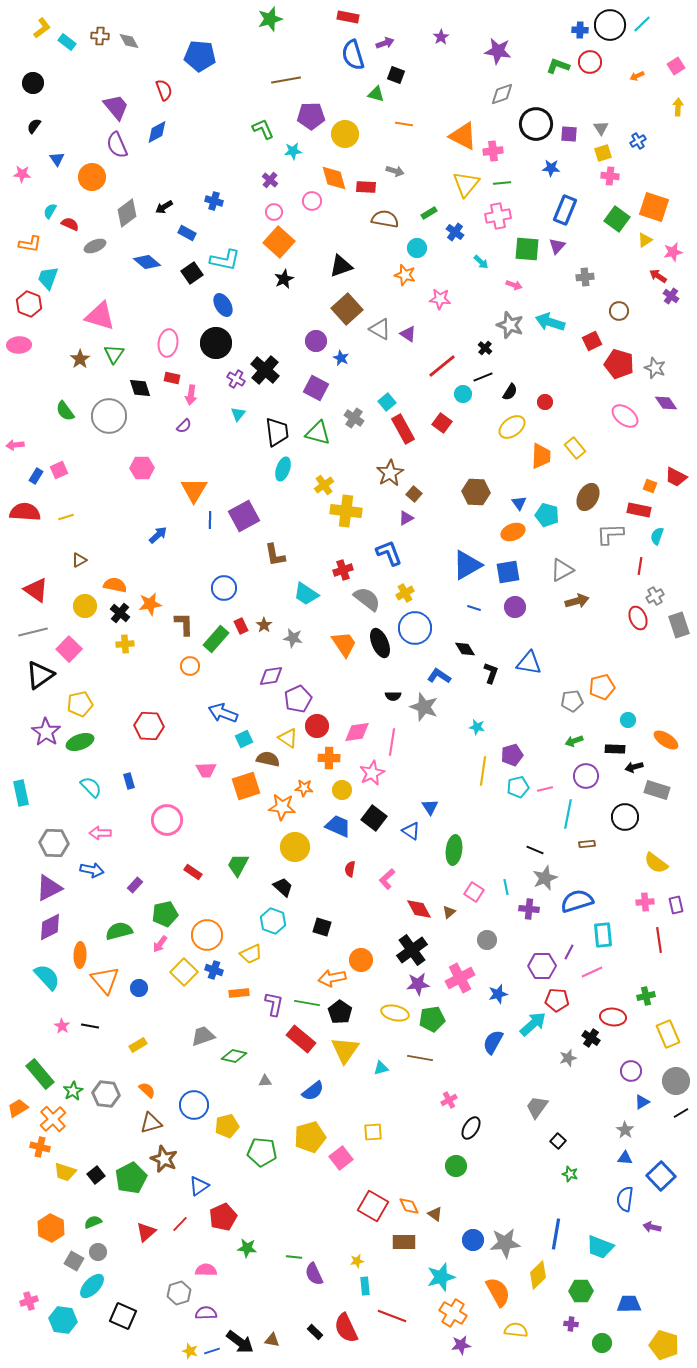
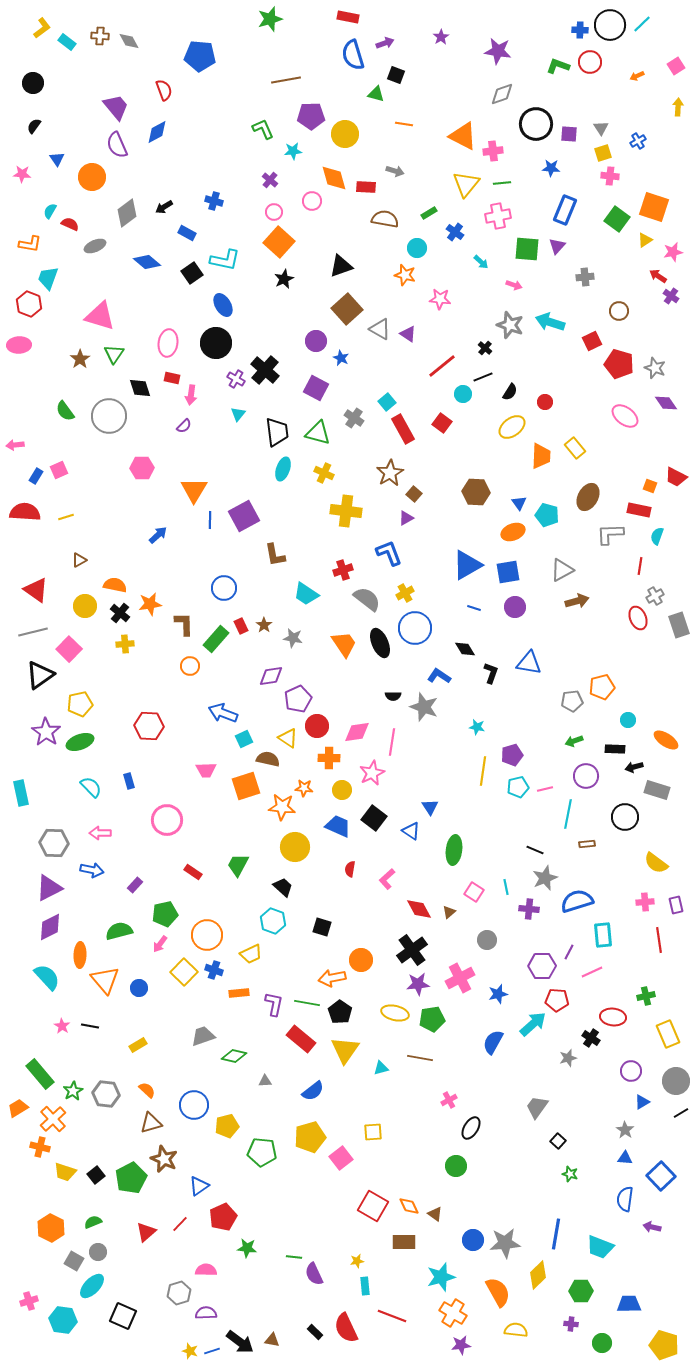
yellow cross at (324, 485): moved 12 px up; rotated 30 degrees counterclockwise
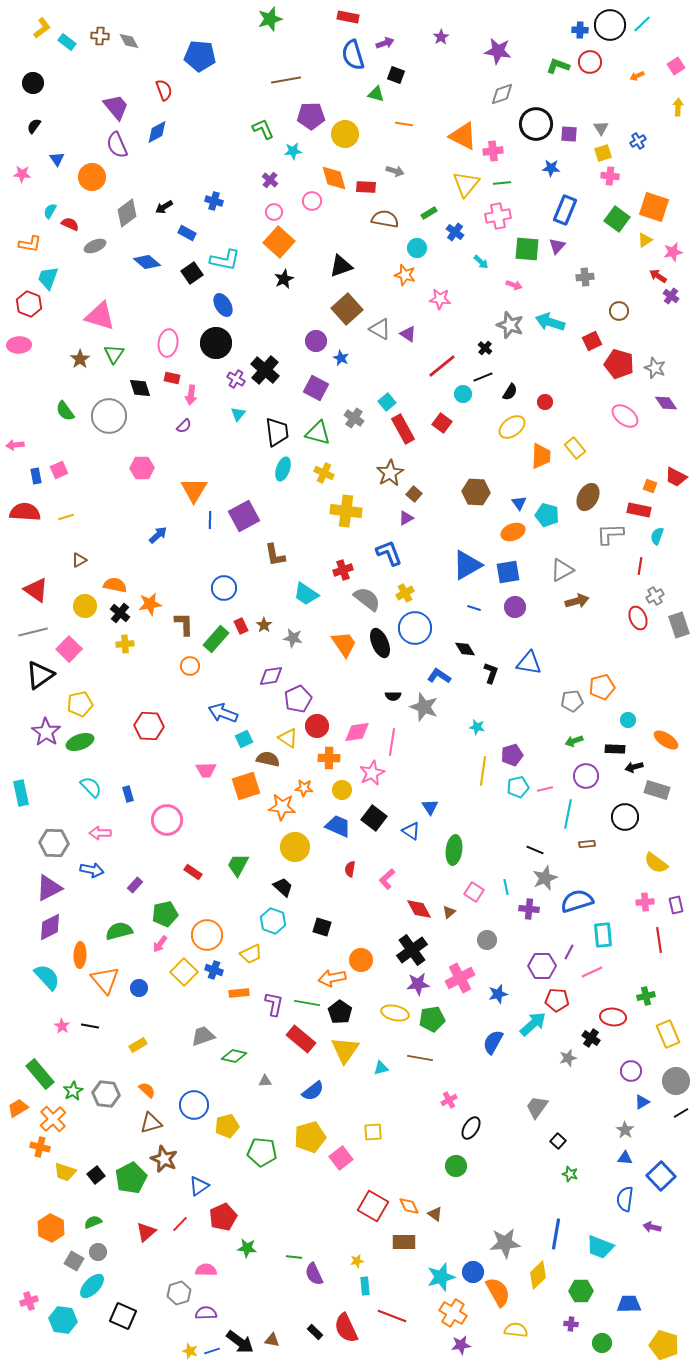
blue rectangle at (36, 476): rotated 42 degrees counterclockwise
blue rectangle at (129, 781): moved 1 px left, 13 px down
blue circle at (473, 1240): moved 32 px down
